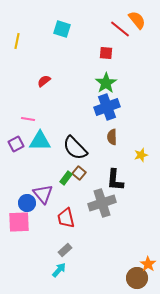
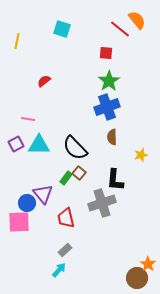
green star: moved 3 px right, 2 px up
cyan triangle: moved 1 px left, 4 px down
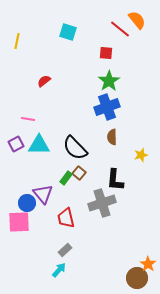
cyan square: moved 6 px right, 3 px down
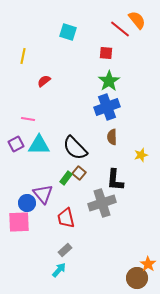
yellow line: moved 6 px right, 15 px down
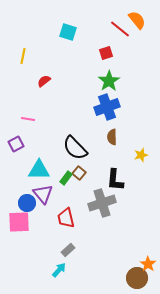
red square: rotated 24 degrees counterclockwise
cyan triangle: moved 25 px down
gray rectangle: moved 3 px right
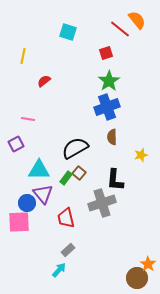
black semicircle: rotated 104 degrees clockwise
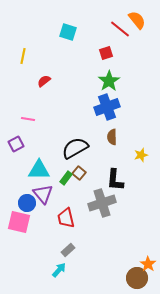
pink square: rotated 15 degrees clockwise
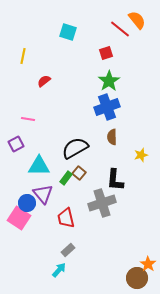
cyan triangle: moved 4 px up
pink square: moved 4 px up; rotated 20 degrees clockwise
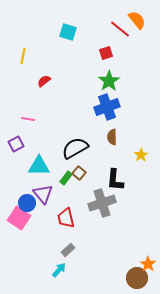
yellow star: rotated 16 degrees counterclockwise
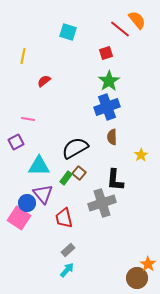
purple square: moved 2 px up
red trapezoid: moved 2 px left
cyan arrow: moved 8 px right
